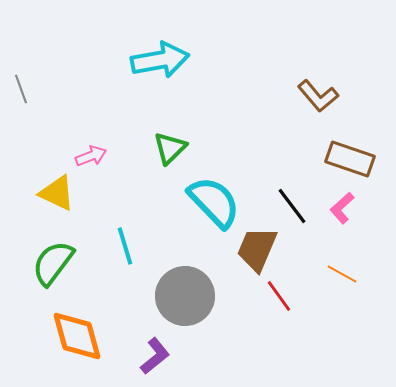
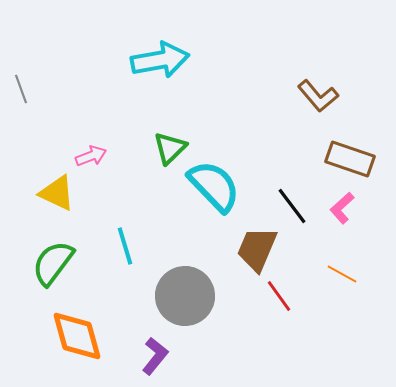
cyan semicircle: moved 16 px up
purple L-shape: rotated 12 degrees counterclockwise
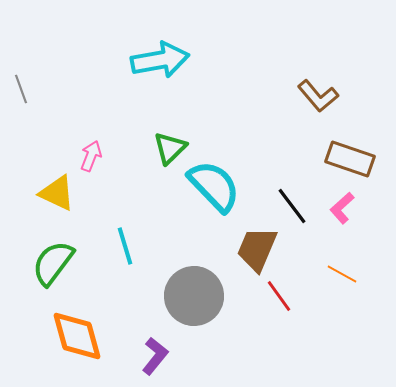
pink arrow: rotated 48 degrees counterclockwise
gray circle: moved 9 px right
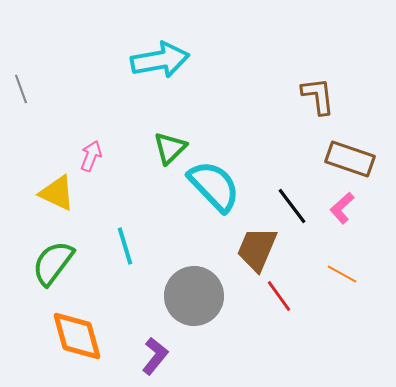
brown L-shape: rotated 147 degrees counterclockwise
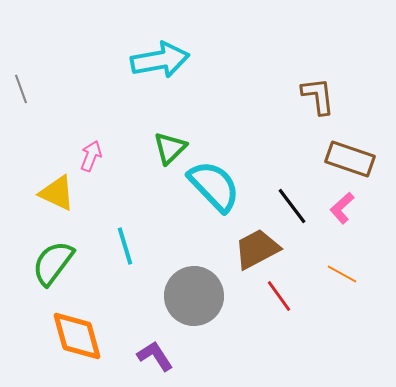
brown trapezoid: rotated 39 degrees clockwise
purple L-shape: rotated 72 degrees counterclockwise
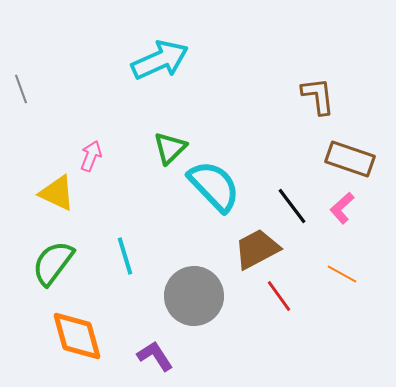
cyan arrow: rotated 14 degrees counterclockwise
cyan line: moved 10 px down
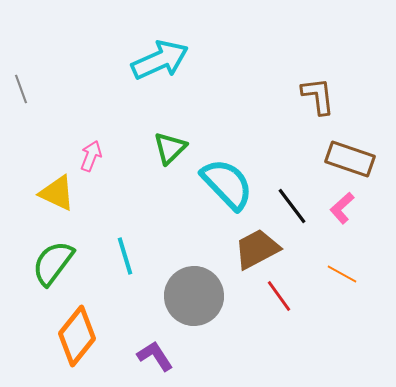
cyan semicircle: moved 13 px right, 2 px up
orange diamond: rotated 54 degrees clockwise
